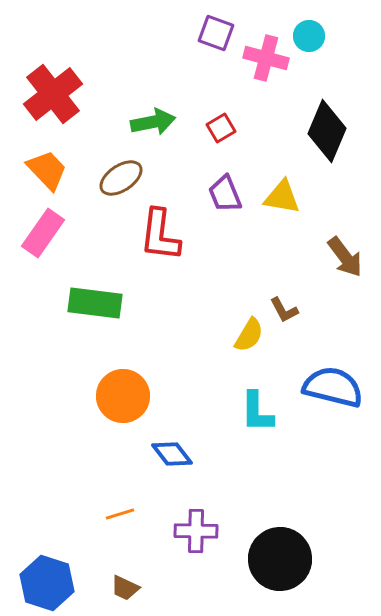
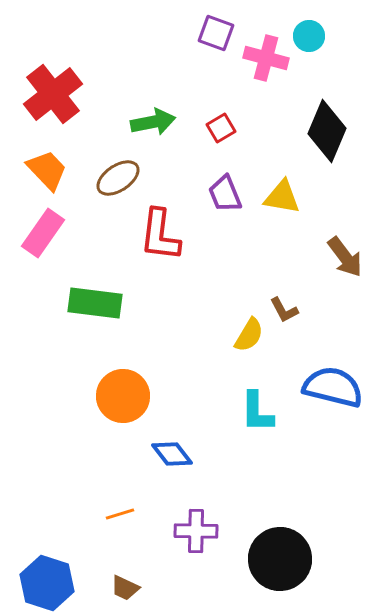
brown ellipse: moved 3 px left
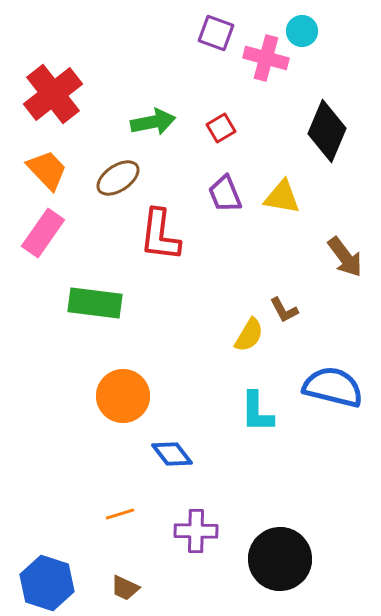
cyan circle: moved 7 px left, 5 px up
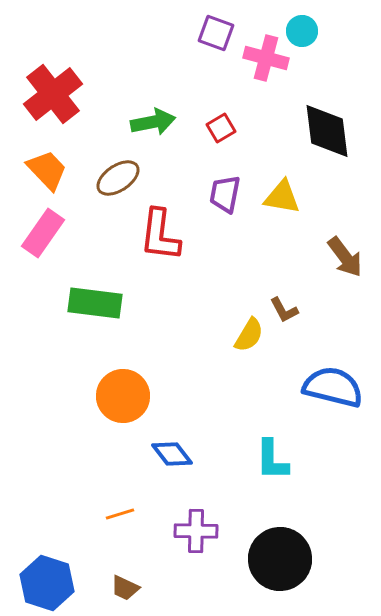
black diamond: rotated 30 degrees counterclockwise
purple trapezoid: rotated 33 degrees clockwise
cyan L-shape: moved 15 px right, 48 px down
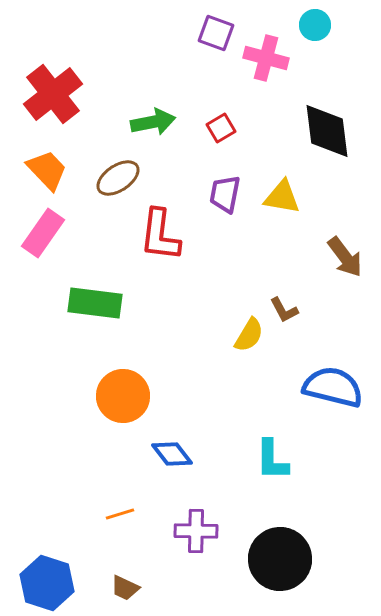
cyan circle: moved 13 px right, 6 px up
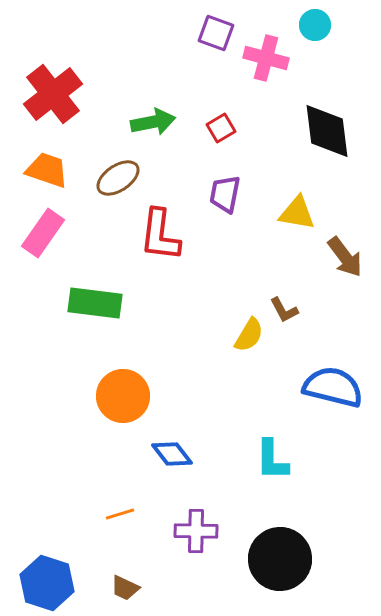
orange trapezoid: rotated 27 degrees counterclockwise
yellow triangle: moved 15 px right, 16 px down
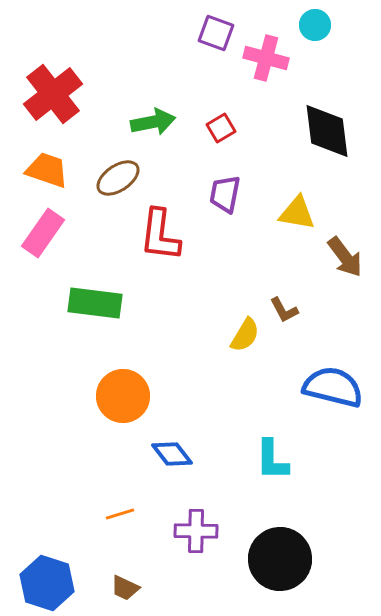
yellow semicircle: moved 4 px left
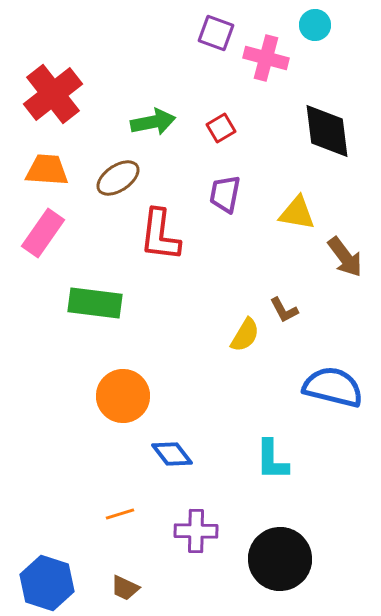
orange trapezoid: rotated 15 degrees counterclockwise
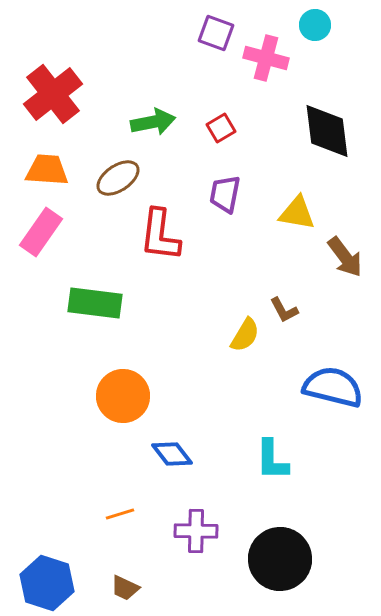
pink rectangle: moved 2 px left, 1 px up
